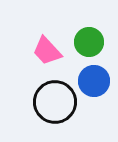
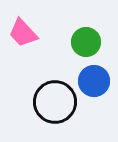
green circle: moved 3 px left
pink trapezoid: moved 24 px left, 18 px up
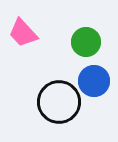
black circle: moved 4 px right
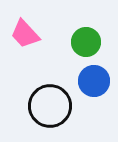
pink trapezoid: moved 2 px right, 1 px down
black circle: moved 9 px left, 4 px down
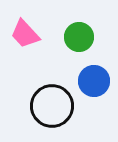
green circle: moved 7 px left, 5 px up
black circle: moved 2 px right
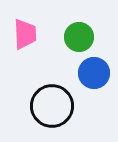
pink trapezoid: rotated 140 degrees counterclockwise
blue circle: moved 8 px up
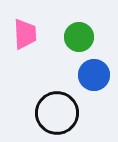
blue circle: moved 2 px down
black circle: moved 5 px right, 7 px down
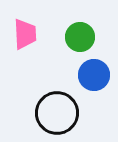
green circle: moved 1 px right
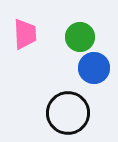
blue circle: moved 7 px up
black circle: moved 11 px right
